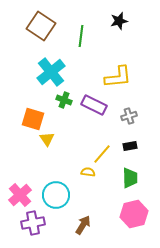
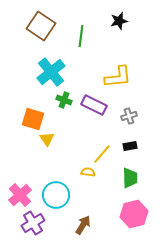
purple cross: rotated 20 degrees counterclockwise
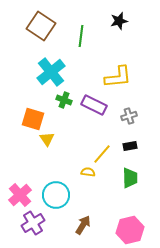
pink hexagon: moved 4 px left, 16 px down
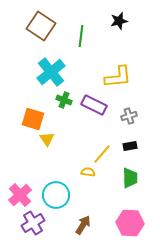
pink hexagon: moved 7 px up; rotated 16 degrees clockwise
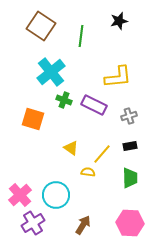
yellow triangle: moved 24 px right, 9 px down; rotated 21 degrees counterclockwise
